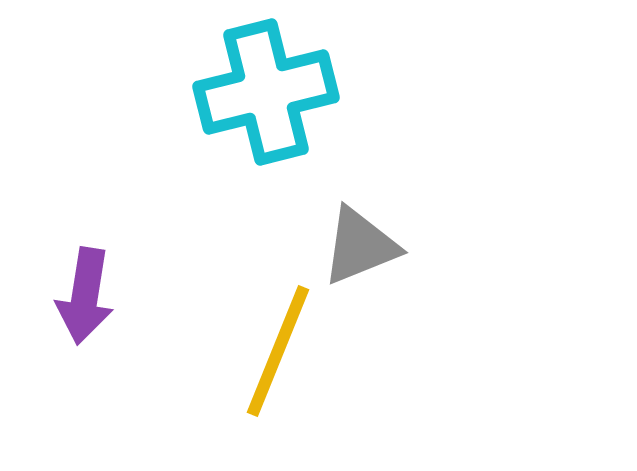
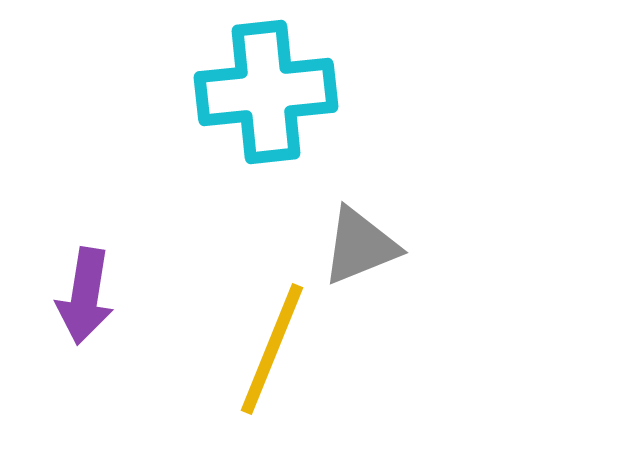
cyan cross: rotated 8 degrees clockwise
yellow line: moved 6 px left, 2 px up
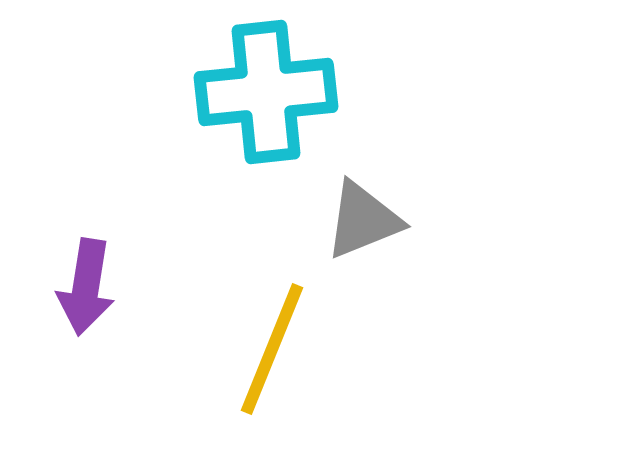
gray triangle: moved 3 px right, 26 px up
purple arrow: moved 1 px right, 9 px up
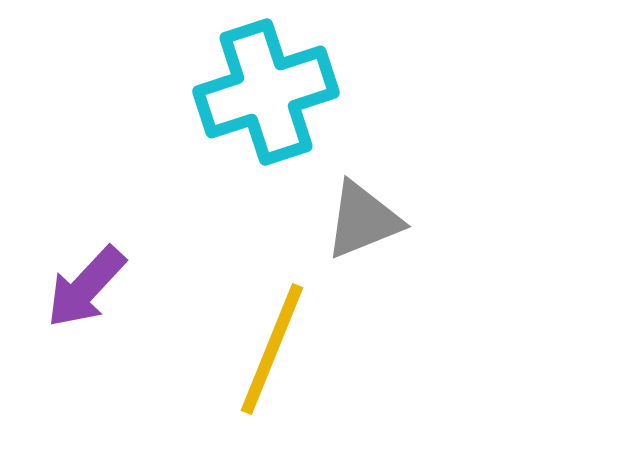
cyan cross: rotated 12 degrees counterclockwise
purple arrow: rotated 34 degrees clockwise
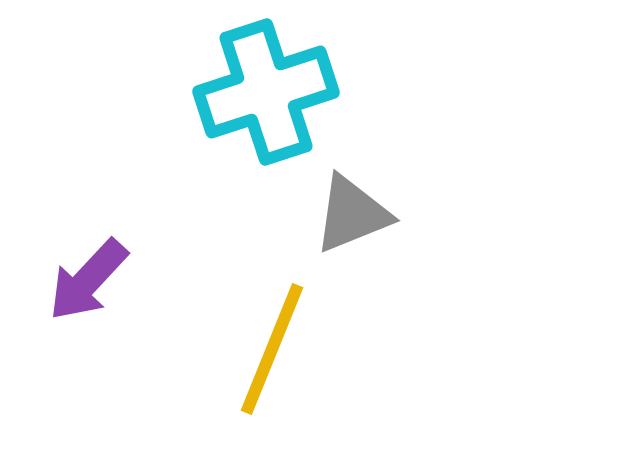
gray triangle: moved 11 px left, 6 px up
purple arrow: moved 2 px right, 7 px up
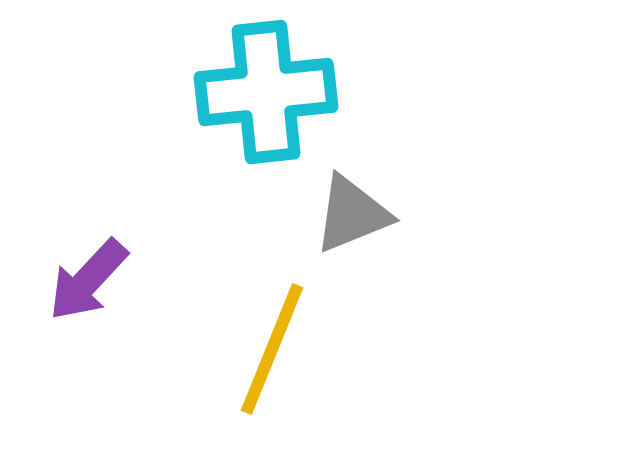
cyan cross: rotated 12 degrees clockwise
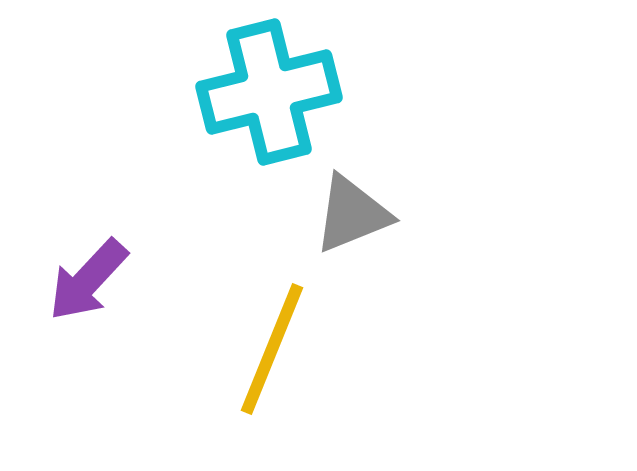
cyan cross: moved 3 px right; rotated 8 degrees counterclockwise
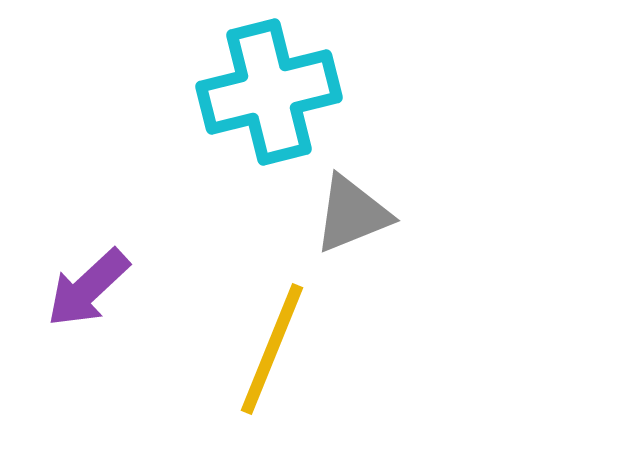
purple arrow: moved 8 px down; rotated 4 degrees clockwise
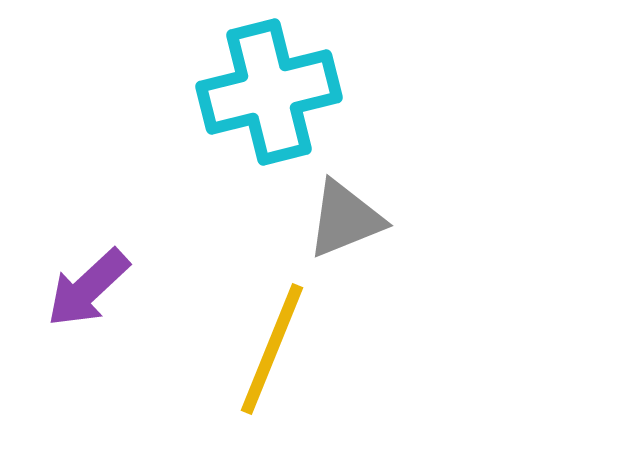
gray triangle: moved 7 px left, 5 px down
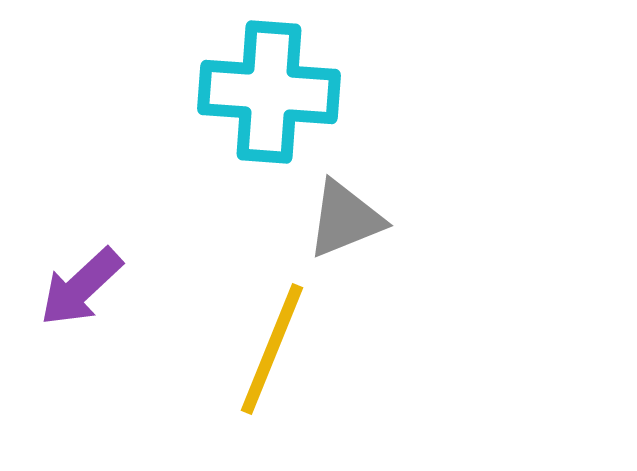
cyan cross: rotated 18 degrees clockwise
purple arrow: moved 7 px left, 1 px up
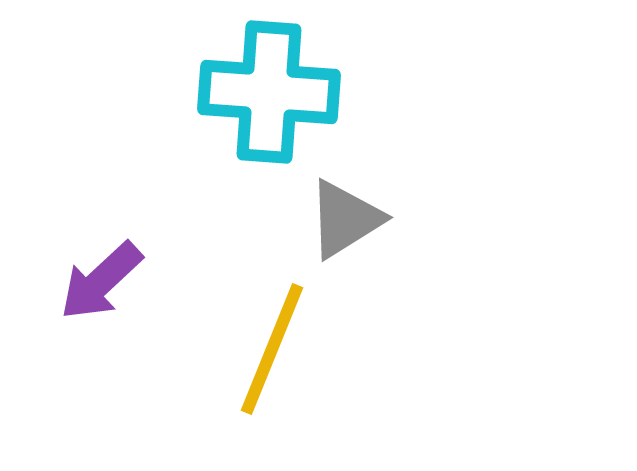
gray triangle: rotated 10 degrees counterclockwise
purple arrow: moved 20 px right, 6 px up
